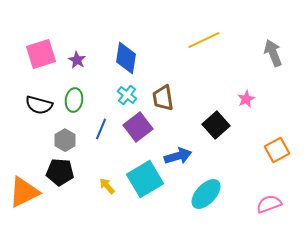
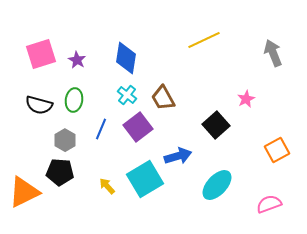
brown trapezoid: rotated 20 degrees counterclockwise
cyan ellipse: moved 11 px right, 9 px up
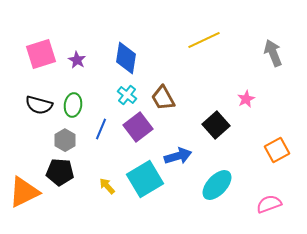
green ellipse: moved 1 px left, 5 px down
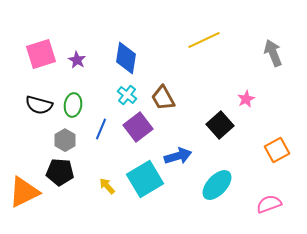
black square: moved 4 px right
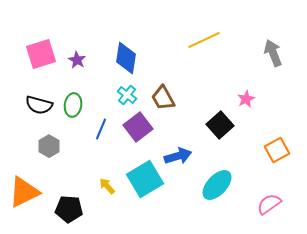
gray hexagon: moved 16 px left, 6 px down
black pentagon: moved 9 px right, 37 px down
pink semicircle: rotated 15 degrees counterclockwise
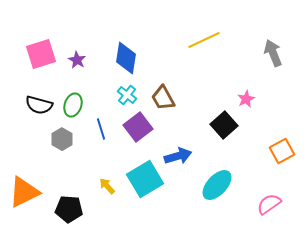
green ellipse: rotated 10 degrees clockwise
black square: moved 4 px right
blue line: rotated 40 degrees counterclockwise
gray hexagon: moved 13 px right, 7 px up
orange square: moved 5 px right, 1 px down
